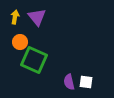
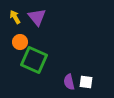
yellow arrow: rotated 40 degrees counterclockwise
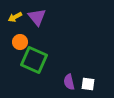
yellow arrow: rotated 88 degrees counterclockwise
white square: moved 2 px right, 2 px down
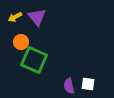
orange circle: moved 1 px right
purple semicircle: moved 4 px down
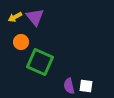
purple triangle: moved 2 px left
green square: moved 6 px right, 2 px down
white square: moved 2 px left, 2 px down
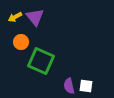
green square: moved 1 px right, 1 px up
